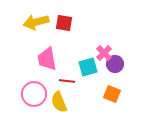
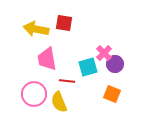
yellow arrow: moved 7 px down; rotated 25 degrees clockwise
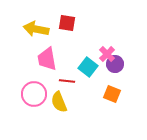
red square: moved 3 px right
pink cross: moved 3 px right, 1 px down
cyan square: rotated 36 degrees counterclockwise
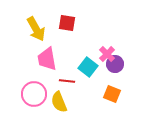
yellow arrow: rotated 130 degrees counterclockwise
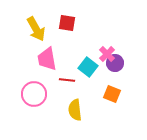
purple circle: moved 1 px up
red line: moved 1 px up
yellow semicircle: moved 16 px right, 8 px down; rotated 15 degrees clockwise
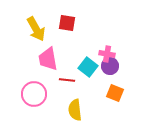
pink cross: rotated 35 degrees counterclockwise
pink trapezoid: moved 1 px right
purple circle: moved 5 px left, 3 px down
orange square: moved 3 px right, 1 px up
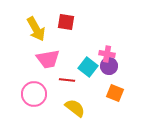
red square: moved 1 px left, 1 px up
pink trapezoid: rotated 90 degrees counterclockwise
purple circle: moved 1 px left
yellow semicircle: moved 2 px up; rotated 135 degrees clockwise
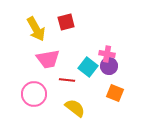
red square: rotated 24 degrees counterclockwise
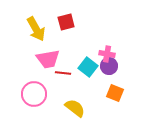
red line: moved 4 px left, 7 px up
